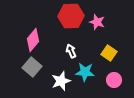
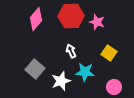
pink diamond: moved 3 px right, 21 px up
gray square: moved 3 px right, 2 px down
pink circle: moved 7 px down
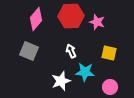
yellow square: rotated 21 degrees counterclockwise
gray square: moved 6 px left, 18 px up; rotated 18 degrees counterclockwise
pink circle: moved 4 px left
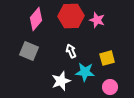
pink star: moved 2 px up
yellow square: moved 2 px left, 5 px down; rotated 28 degrees counterclockwise
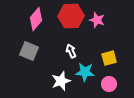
yellow square: moved 2 px right
pink circle: moved 1 px left, 3 px up
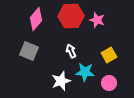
yellow square: moved 3 px up; rotated 14 degrees counterclockwise
pink circle: moved 1 px up
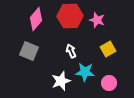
red hexagon: moved 1 px left
yellow square: moved 1 px left, 6 px up
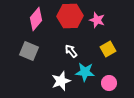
white arrow: rotated 16 degrees counterclockwise
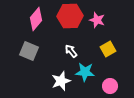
pink circle: moved 1 px right, 3 px down
